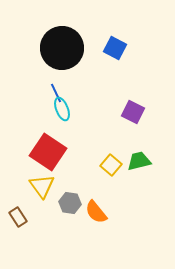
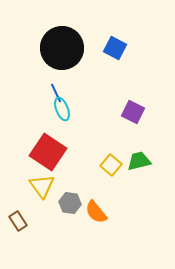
brown rectangle: moved 4 px down
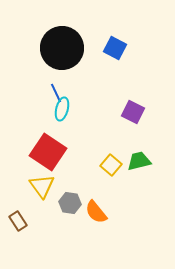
cyan ellipse: rotated 35 degrees clockwise
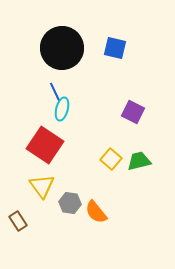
blue square: rotated 15 degrees counterclockwise
blue line: moved 1 px left, 1 px up
red square: moved 3 px left, 7 px up
yellow square: moved 6 px up
